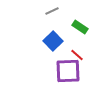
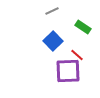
green rectangle: moved 3 px right
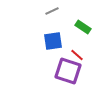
blue square: rotated 36 degrees clockwise
purple square: rotated 20 degrees clockwise
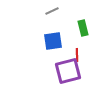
green rectangle: moved 1 px down; rotated 42 degrees clockwise
red line: rotated 48 degrees clockwise
purple square: rotated 32 degrees counterclockwise
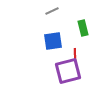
red line: moved 2 px left
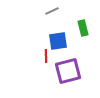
blue square: moved 5 px right
red line: moved 29 px left, 1 px down
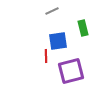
purple square: moved 3 px right
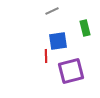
green rectangle: moved 2 px right
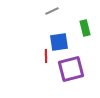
blue square: moved 1 px right, 1 px down
purple square: moved 2 px up
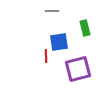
gray line: rotated 24 degrees clockwise
purple square: moved 7 px right
